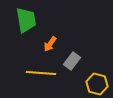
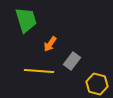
green trapezoid: rotated 8 degrees counterclockwise
yellow line: moved 2 px left, 2 px up
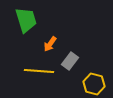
gray rectangle: moved 2 px left
yellow hexagon: moved 3 px left
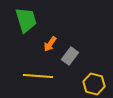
gray rectangle: moved 5 px up
yellow line: moved 1 px left, 5 px down
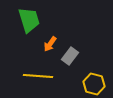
green trapezoid: moved 3 px right
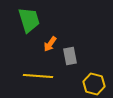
gray rectangle: rotated 48 degrees counterclockwise
